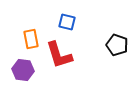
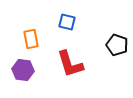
red L-shape: moved 11 px right, 9 px down
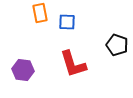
blue square: rotated 12 degrees counterclockwise
orange rectangle: moved 9 px right, 26 px up
red L-shape: moved 3 px right
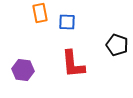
red L-shape: rotated 12 degrees clockwise
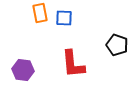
blue square: moved 3 px left, 4 px up
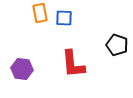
purple hexagon: moved 1 px left, 1 px up
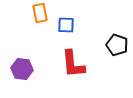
blue square: moved 2 px right, 7 px down
